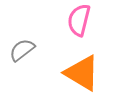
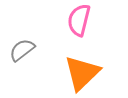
orange triangle: rotated 45 degrees clockwise
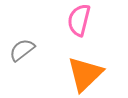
orange triangle: moved 3 px right, 1 px down
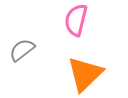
pink semicircle: moved 3 px left
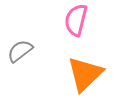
gray semicircle: moved 2 px left, 1 px down
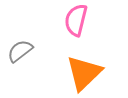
orange triangle: moved 1 px left, 1 px up
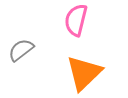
gray semicircle: moved 1 px right, 1 px up
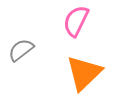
pink semicircle: moved 1 px down; rotated 12 degrees clockwise
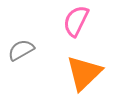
gray semicircle: rotated 8 degrees clockwise
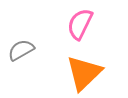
pink semicircle: moved 4 px right, 3 px down
